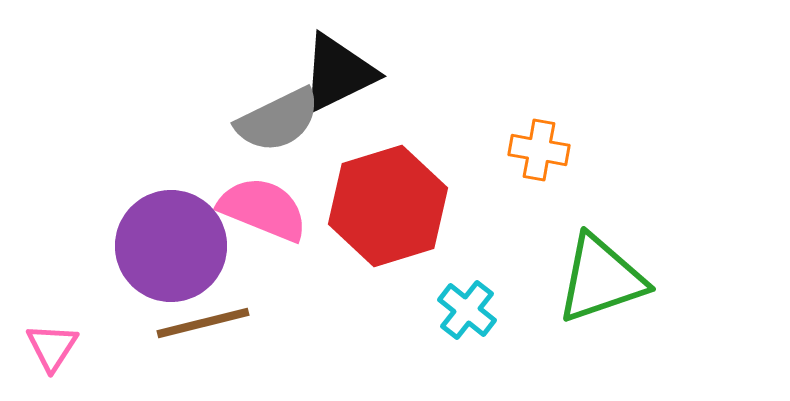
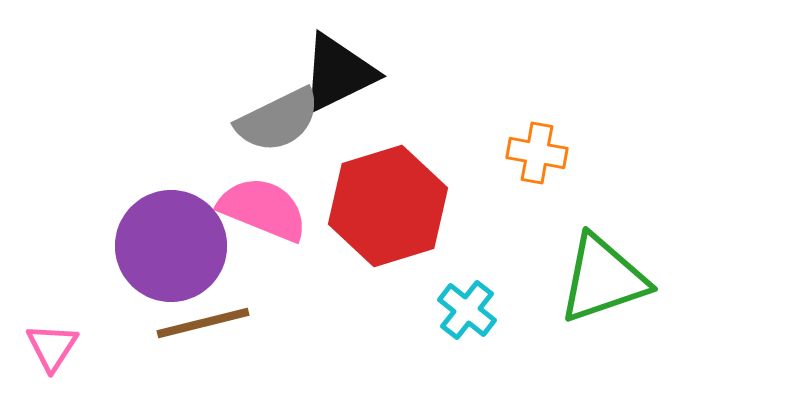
orange cross: moved 2 px left, 3 px down
green triangle: moved 2 px right
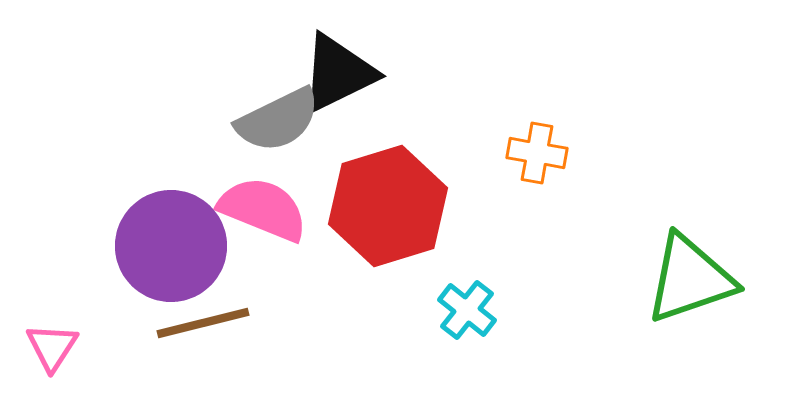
green triangle: moved 87 px right
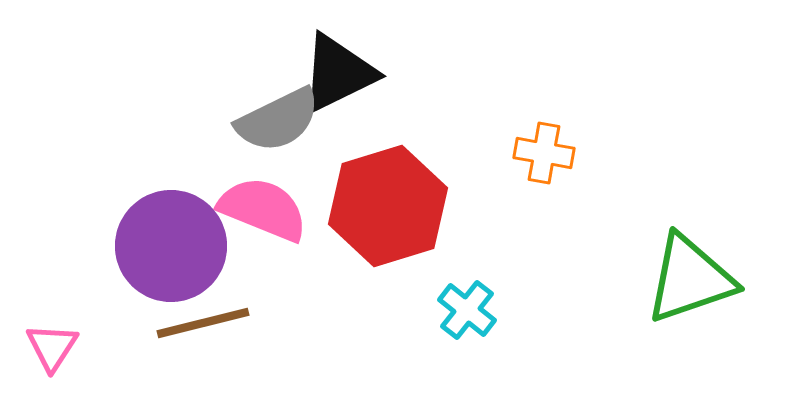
orange cross: moved 7 px right
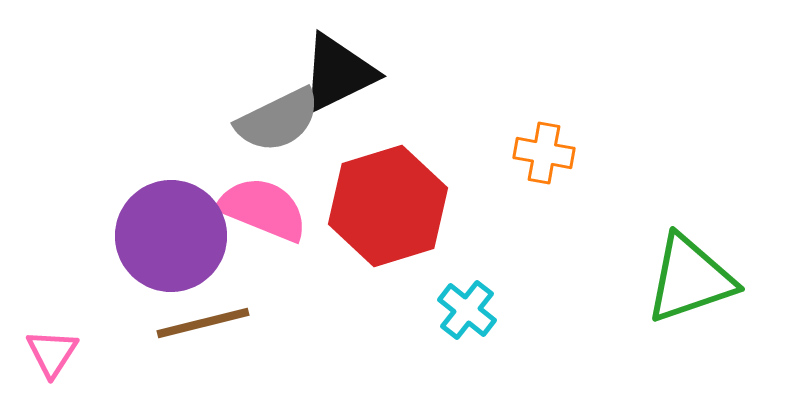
purple circle: moved 10 px up
pink triangle: moved 6 px down
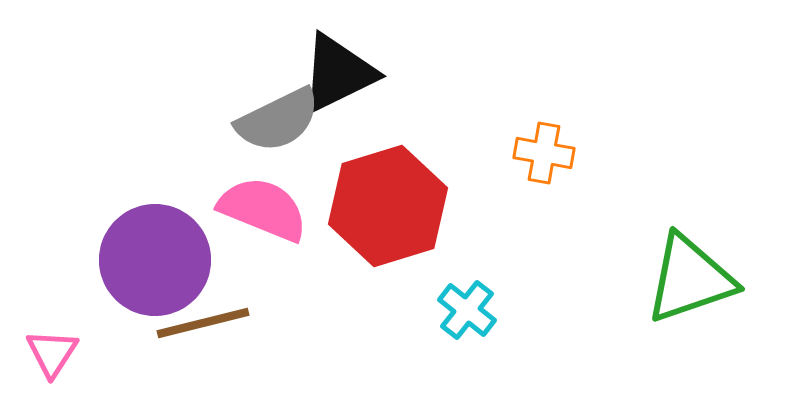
purple circle: moved 16 px left, 24 px down
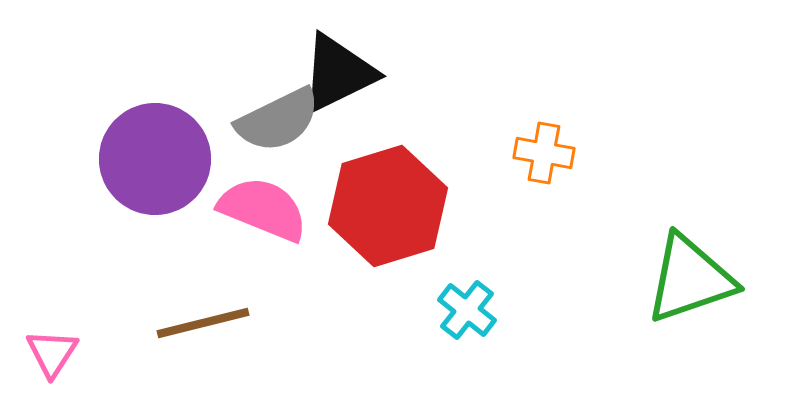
purple circle: moved 101 px up
